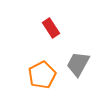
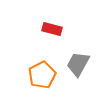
red rectangle: moved 1 px right, 1 px down; rotated 42 degrees counterclockwise
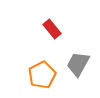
red rectangle: rotated 36 degrees clockwise
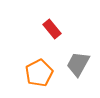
orange pentagon: moved 3 px left, 2 px up
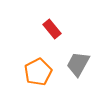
orange pentagon: moved 1 px left, 1 px up
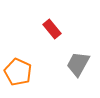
orange pentagon: moved 20 px left; rotated 20 degrees counterclockwise
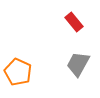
red rectangle: moved 22 px right, 7 px up
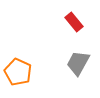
gray trapezoid: moved 1 px up
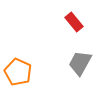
gray trapezoid: moved 2 px right
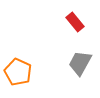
red rectangle: moved 1 px right
